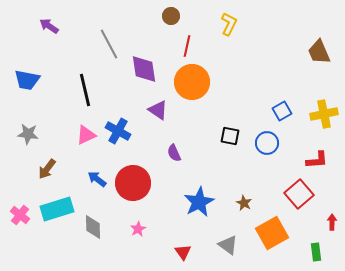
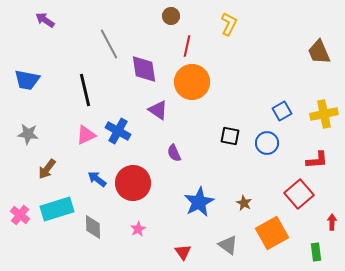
purple arrow: moved 4 px left, 6 px up
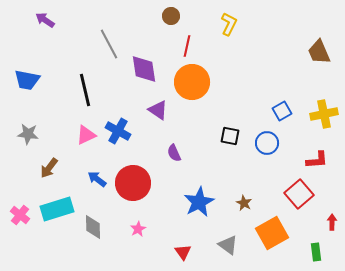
brown arrow: moved 2 px right, 1 px up
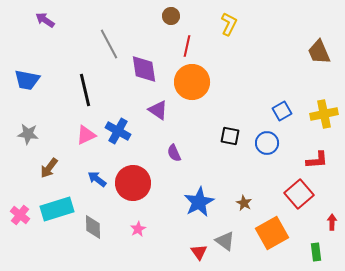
gray triangle: moved 3 px left, 4 px up
red triangle: moved 16 px right
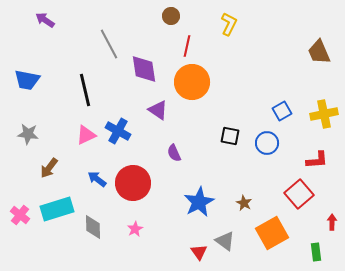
pink star: moved 3 px left
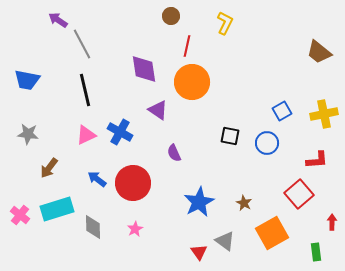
purple arrow: moved 13 px right
yellow L-shape: moved 4 px left, 1 px up
gray line: moved 27 px left
brown trapezoid: rotated 28 degrees counterclockwise
blue cross: moved 2 px right, 1 px down
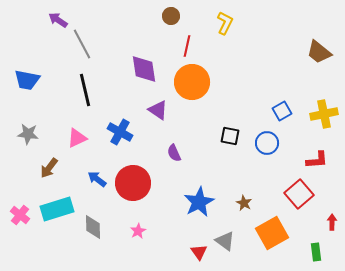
pink triangle: moved 9 px left, 3 px down
pink star: moved 3 px right, 2 px down
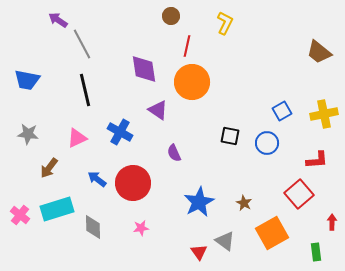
pink star: moved 3 px right, 3 px up; rotated 21 degrees clockwise
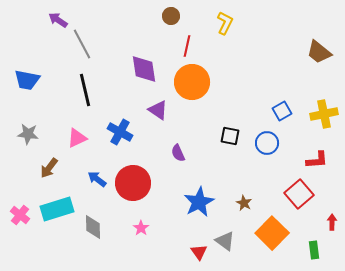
purple semicircle: moved 4 px right
pink star: rotated 28 degrees counterclockwise
orange square: rotated 16 degrees counterclockwise
green rectangle: moved 2 px left, 2 px up
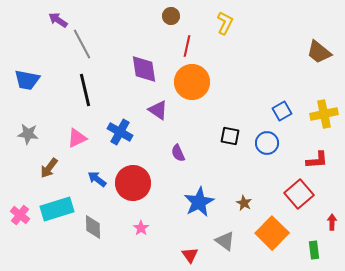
red triangle: moved 9 px left, 3 px down
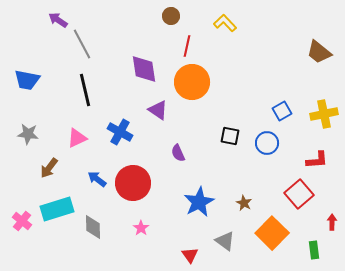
yellow L-shape: rotated 70 degrees counterclockwise
pink cross: moved 2 px right, 6 px down
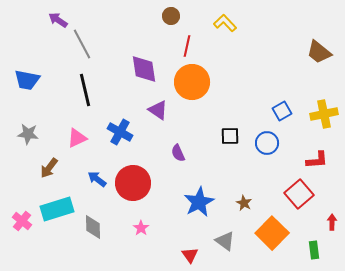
black square: rotated 12 degrees counterclockwise
